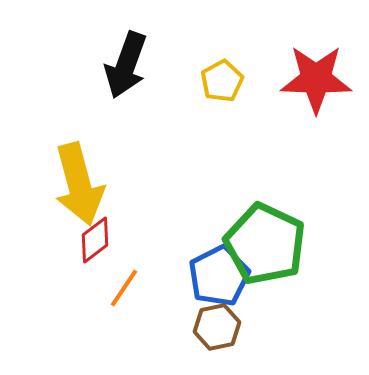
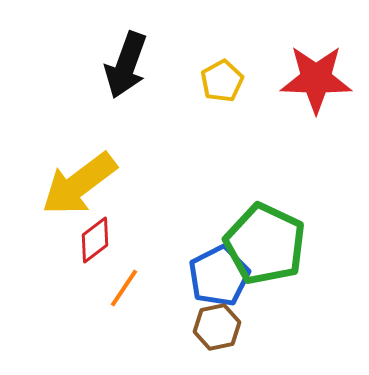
yellow arrow: rotated 68 degrees clockwise
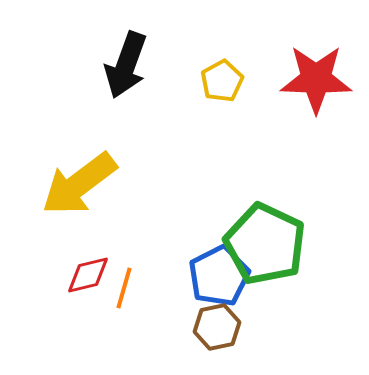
red diamond: moved 7 px left, 35 px down; rotated 24 degrees clockwise
orange line: rotated 18 degrees counterclockwise
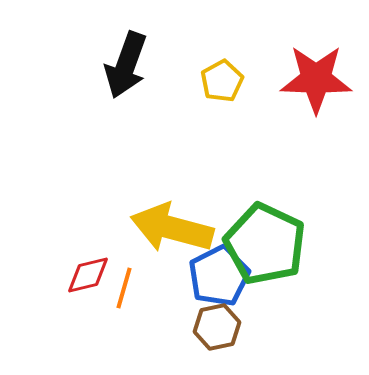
yellow arrow: moved 93 px right, 44 px down; rotated 52 degrees clockwise
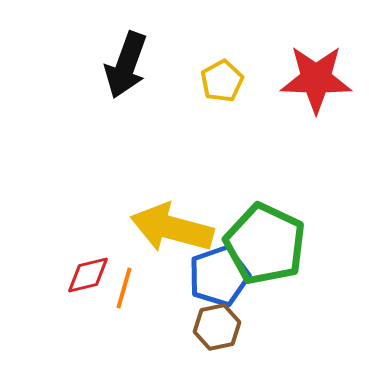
blue pentagon: rotated 8 degrees clockwise
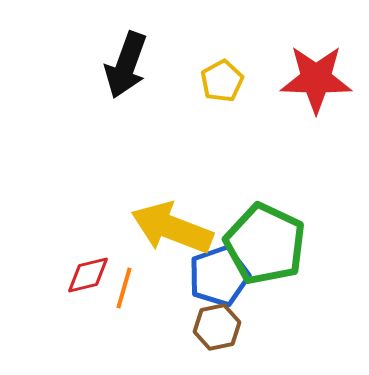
yellow arrow: rotated 6 degrees clockwise
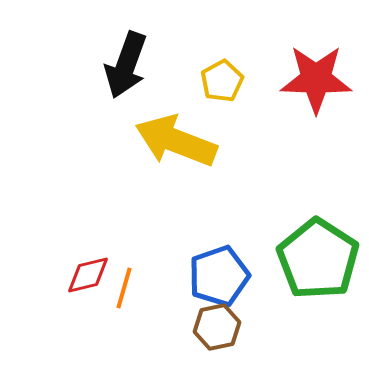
yellow arrow: moved 4 px right, 87 px up
green pentagon: moved 53 px right, 15 px down; rotated 8 degrees clockwise
